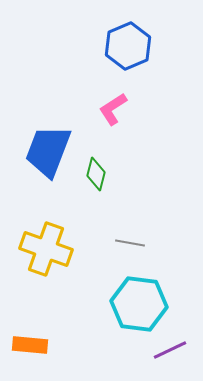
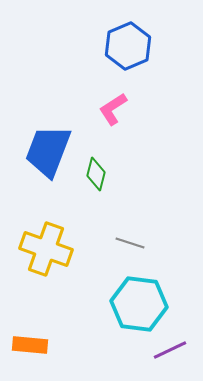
gray line: rotated 8 degrees clockwise
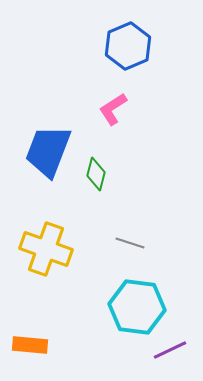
cyan hexagon: moved 2 px left, 3 px down
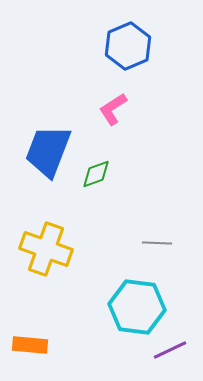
green diamond: rotated 56 degrees clockwise
gray line: moved 27 px right; rotated 16 degrees counterclockwise
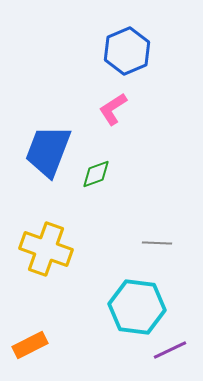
blue hexagon: moved 1 px left, 5 px down
orange rectangle: rotated 32 degrees counterclockwise
